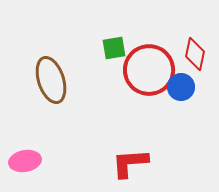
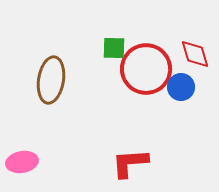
green square: rotated 10 degrees clockwise
red diamond: rotated 28 degrees counterclockwise
red circle: moved 3 px left, 1 px up
brown ellipse: rotated 27 degrees clockwise
pink ellipse: moved 3 px left, 1 px down
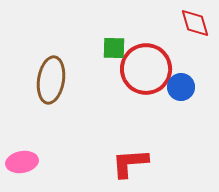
red diamond: moved 31 px up
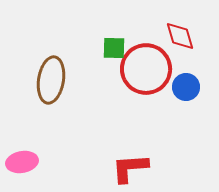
red diamond: moved 15 px left, 13 px down
blue circle: moved 5 px right
red L-shape: moved 5 px down
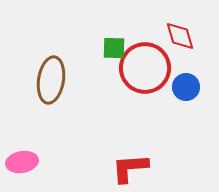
red circle: moved 1 px left, 1 px up
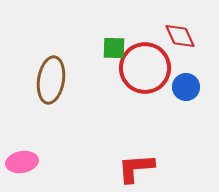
red diamond: rotated 8 degrees counterclockwise
red L-shape: moved 6 px right
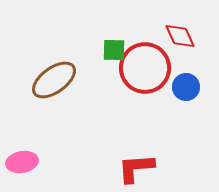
green square: moved 2 px down
brown ellipse: moved 3 px right; rotated 45 degrees clockwise
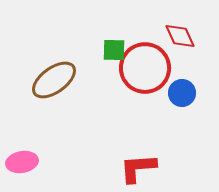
blue circle: moved 4 px left, 6 px down
red L-shape: moved 2 px right
